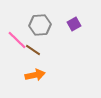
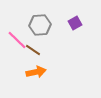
purple square: moved 1 px right, 1 px up
orange arrow: moved 1 px right, 3 px up
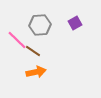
brown line: moved 1 px down
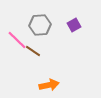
purple square: moved 1 px left, 2 px down
orange arrow: moved 13 px right, 13 px down
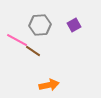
pink line: rotated 15 degrees counterclockwise
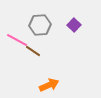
purple square: rotated 16 degrees counterclockwise
orange arrow: rotated 12 degrees counterclockwise
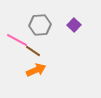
orange arrow: moved 13 px left, 15 px up
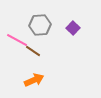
purple square: moved 1 px left, 3 px down
orange arrow: moved 2 px left, 10 px down
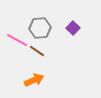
gray hexagon: moved 3 px down
brown line: moved 4 px right
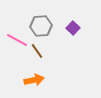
gray hexagon: moved 1 px right, 2 px up
brown line: rotated 21 degrees clockwise
orange arrow: rotated 12 degrees clockwise
